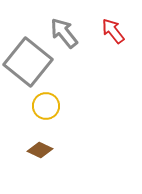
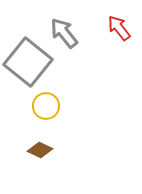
red arrow: moved 6 px right, 3 px up
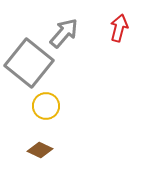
red arrow: rotated 52 degrees clockwise
gray arrow: rotated 80 degrees clockwise
gray square: moved 1 px right, 1 px down
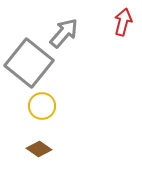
red arrow: moved 4 px right, 6 px up
yellow circle: moved 4 px left
brown diamond: moved 1 px left, 1 px up; rotated 10 degrees clockwise
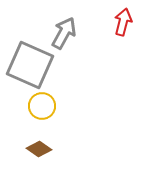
gray arrow: rotated 12 degrees counterclockwise
gray square: moved 1 px right, 2 px down; rotated 15 degrees counterclockwise
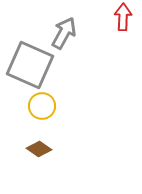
red arrow: moved 5 px up; rotated 12 degrees counterclockwise
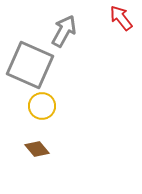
red arrow: moved 2 px left, 1 px down; rotated 40 degrees counterclockwise
gray arrow: moved 2 px up
brown diamond: moved 2 px left; rotated 15 degrees clockwise
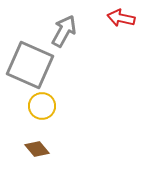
red arrow: rotated 40 degrees counterclockwise
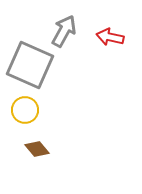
red arrow: moved 11 px left, 19 px down
yellow circle: moved 17 px left, 4 px down
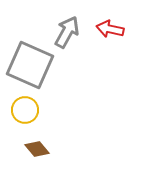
gray arrow: moved 3 px right, 1 px down
red arrow: moved 8 px up
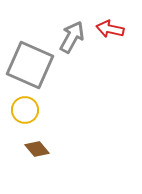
gray arrow: moved 5 px right, 5 px down
